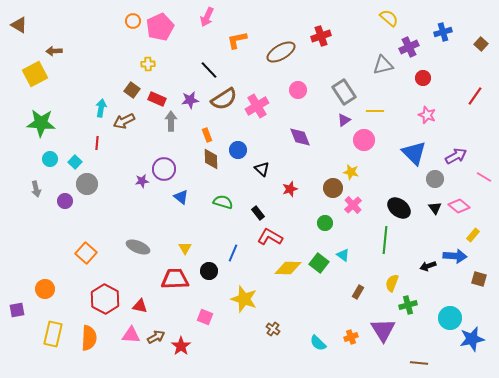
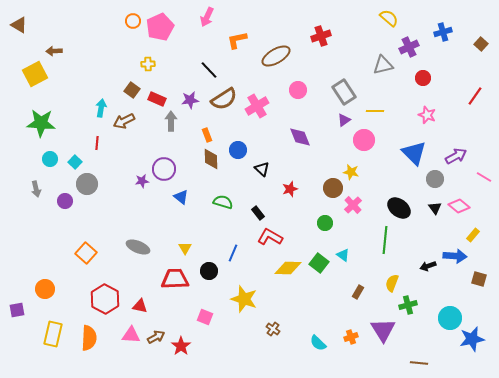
brown ellipse at (281, 52): moved 5 px left, 4 px down
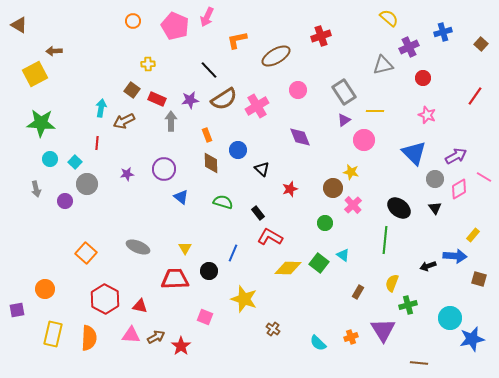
pink pentagon at (160, 27): moved 15 px right, 1 px up; rotated 24 degrees counterclockwise
brown diamond at (211, 159): moved 4 px down
purple star at (142, 181): moved 15 px left, 7 px up
pink diamond at (459, 206): moved 17 px up; rotated 70 degrees counterclockwise
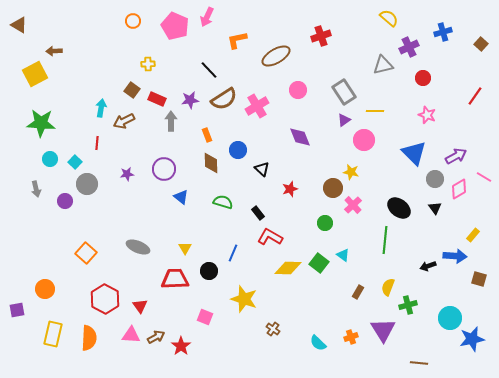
yellow semicircle at (392, 283): moved 4 px left, 4 px down
red triangle at (140, 306): rotated 42 degrees clockwise
